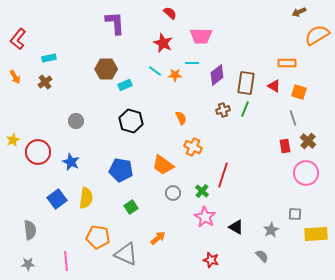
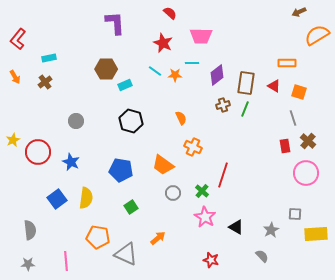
brown cross at (223, 110): moved 5 px up
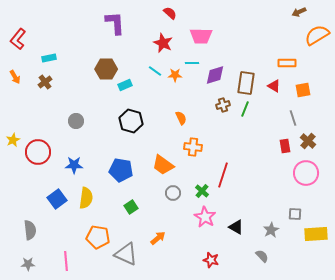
purple diamond at (217, 75): moved 2 px left; rotated 20 degrees clockwise
orange square at (299, 92): moved 4 px right, 2 px up; rotated 28 degrees counterclockwise
orange cross at (193, 147): rotated 18 degrees counterclockwise
blue star at (71, 162): moved 3 px right, 3 px down; rotated 24 degrees counterclockwise
